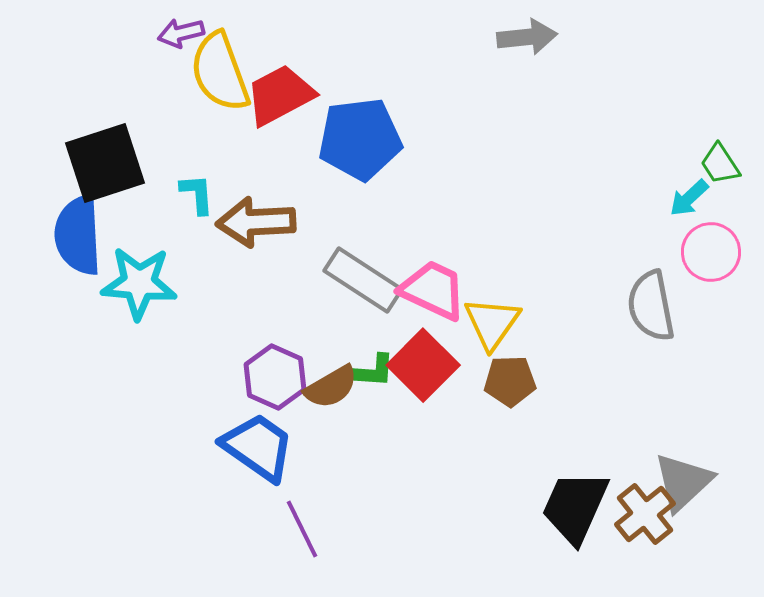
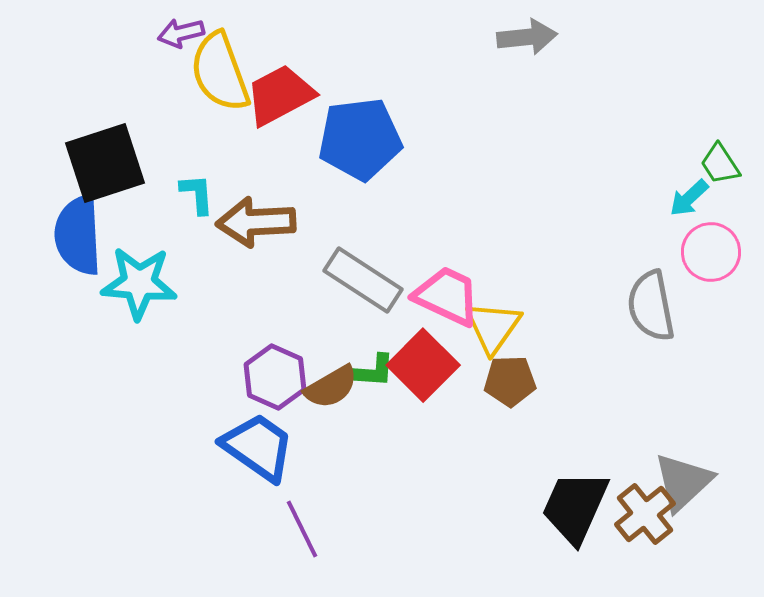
pink trapezoid: moved 14 px right, 6 px down
yellow triangle: moved 1 px right, 4 px down
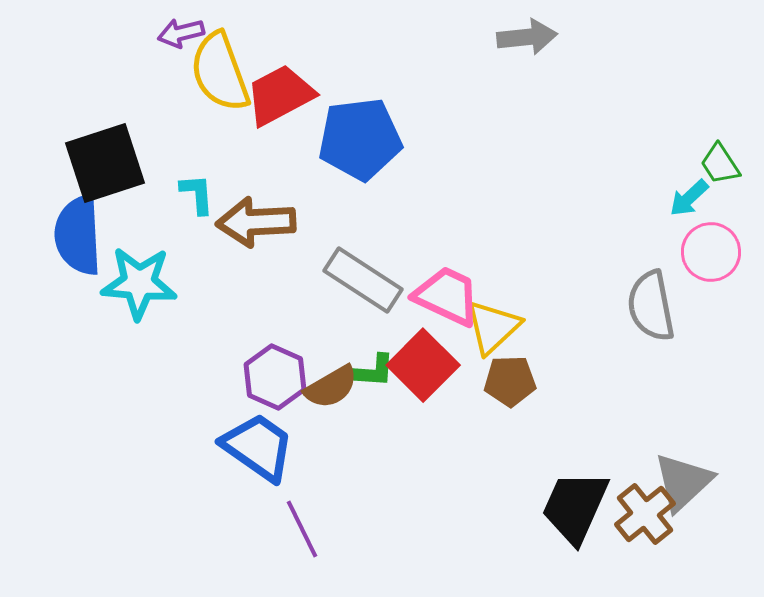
yellow triangle: rotated 12 degrees clockwise
